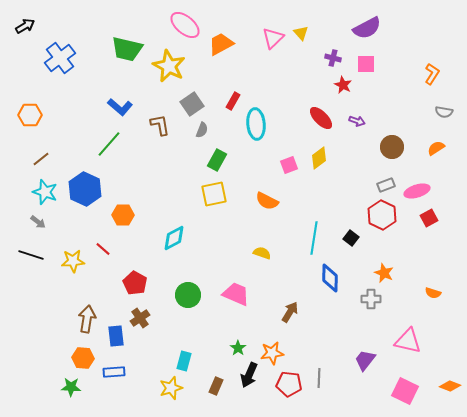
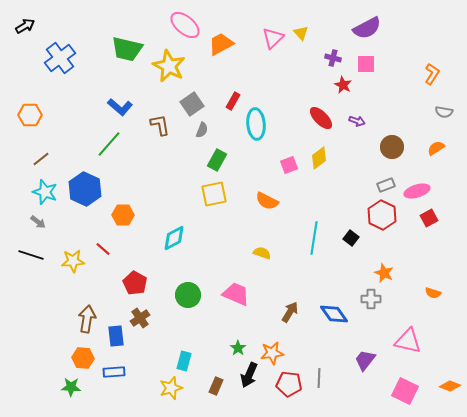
blue diamond at (330, 278): moved 4 px right, 36 px down; rotated 36 degrees counterclockwise
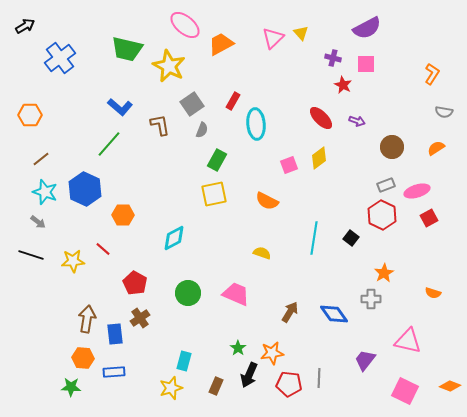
orange star at (384, 273): rotated 18 degrees clockwise
green circle at (188, 295): moved 2 px up
blue rectangle at (116, 336): moved 1 px left, 2 px up
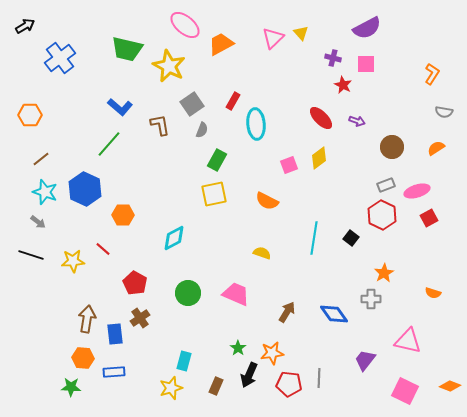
brown arrow at (290, 312): moved 3 px left
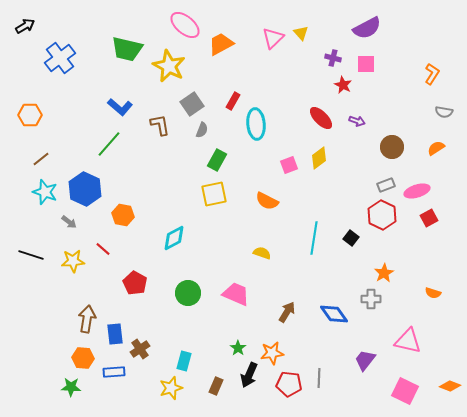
orange hexagon at (123, 215): rotated 10 degrees clockwise
gray arrow at (38, 222): moved 31 px right
brown cross at (140, 318): moved 31 px down
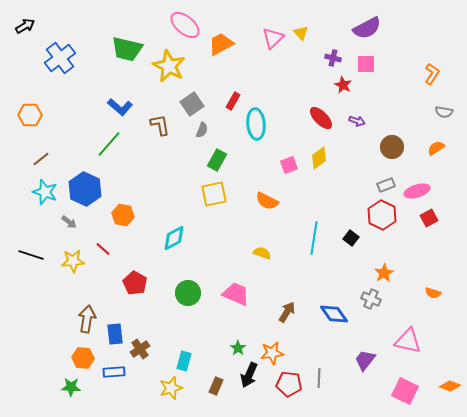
gray cross at (371, 299): rotated 24 degrees clockwise
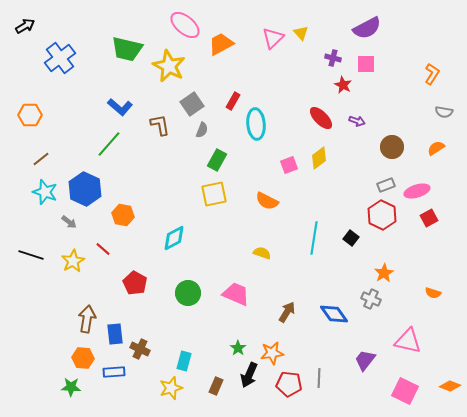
yellow star at (73, 261): rotated 25 degrees counterclockwise
brown cross at (140, 349): rotated 30 degrees counterclockwise
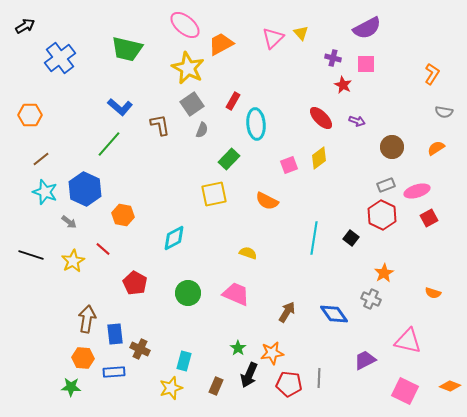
yellow star at (169, 66): moved 19 px right, 2 px down
green rectangle at (217, 160): moved 12 px right, 1 px up; rotated 15 degrees clockwise
yellow semicircle at (262, 253): moved 14 px left
purple trapezoid at (365, 360): rotated 25 degrees clockwise
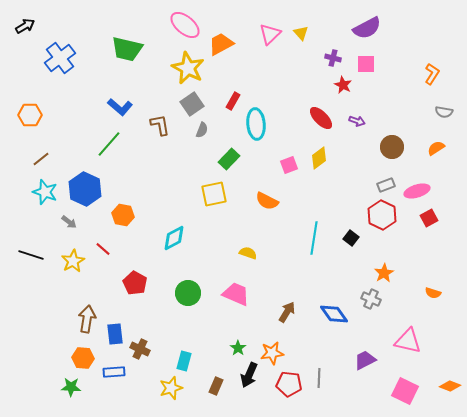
pink triangle at (273, 38): moved 3 px left, 4 px up
